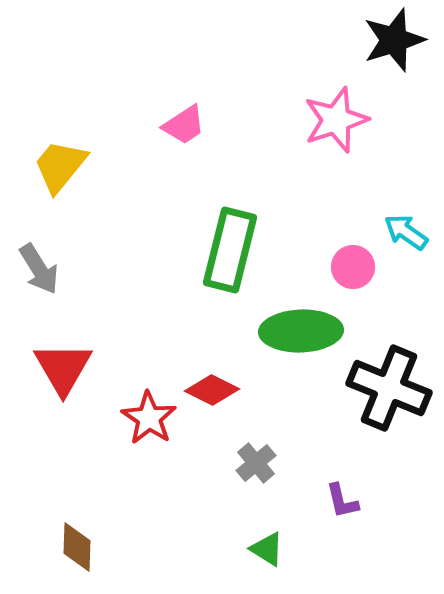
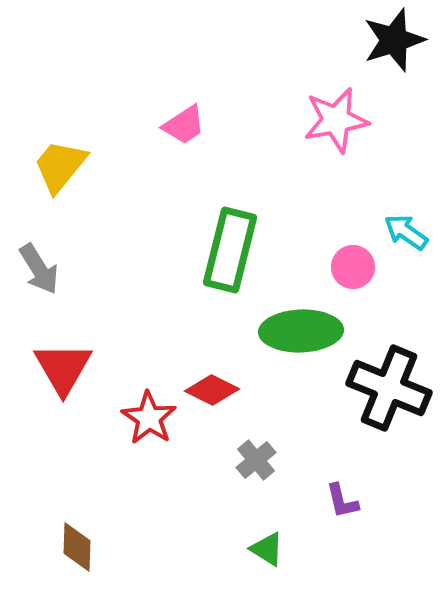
pink star: rotated 8 degrees clockwise
gray cross: moved 3 px up
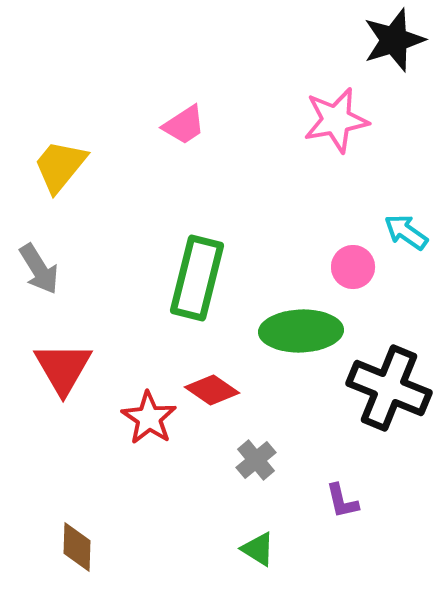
green rectangle: moved 33 px left, 28 px down
red diamond: rotated 8 degrees clockwise
green triangle: moved 9 px left
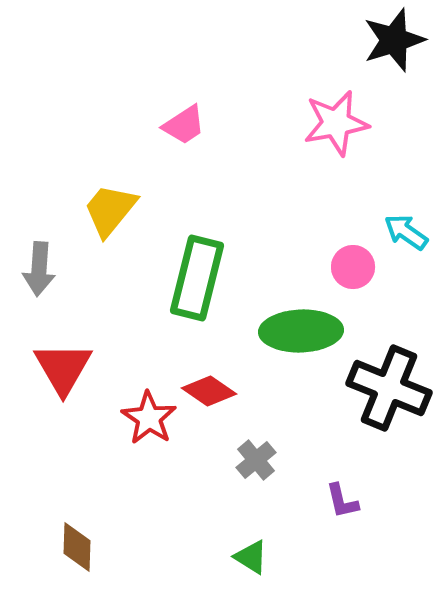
pink star: moved 3 px down
yellow trapezoid: moved 50 px right, 44 px down
gray arrow: rotated 36 degrees clockwise
red diamond: moved 3 px left, 1 px down
green triangle: moved 7 px left, 8 px down
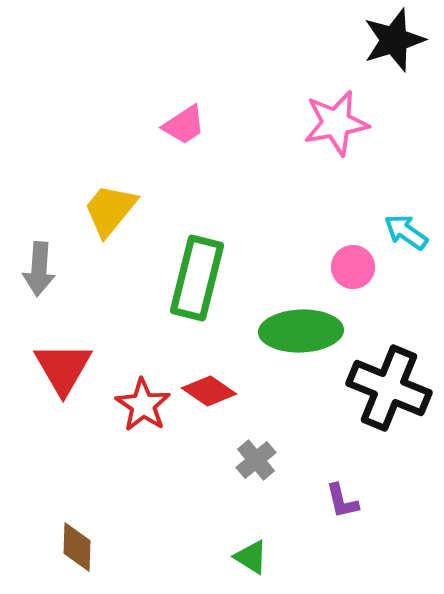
red star: moved 6 px left, 13 px up
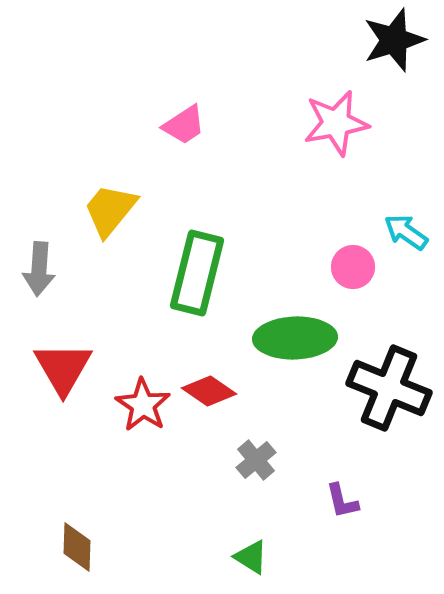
green rectangle: moved 5 px up
green ellipse: moved 6 px left, 7 px down
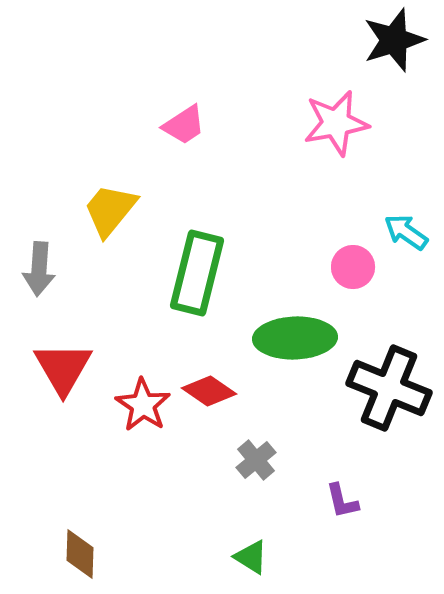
brown diamond: moved 3 px right, 7 px down
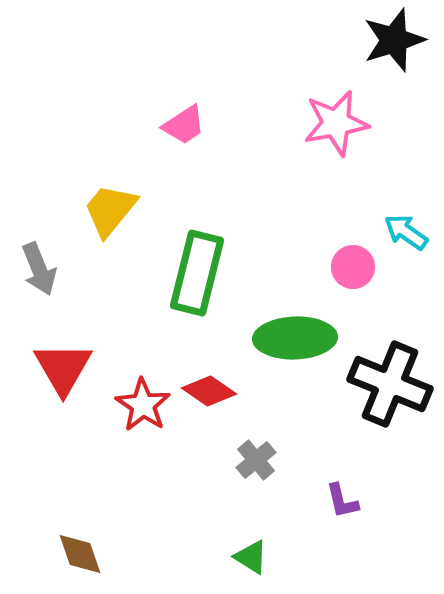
gray arrow: rotated 26 degrees counterclockwise
black cross: moved 1 px right, 4 px up
brown diamond: rotated 21 degrees counterclockwise
